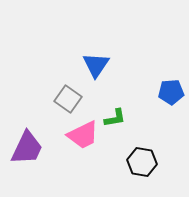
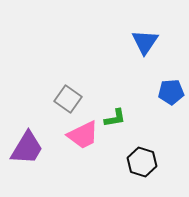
blue triangle: moved 49 px right, 23 px up
purple trapezoid: rotated 6 degrees clockwise
black hexagon: rotated 8 degrees clockwise
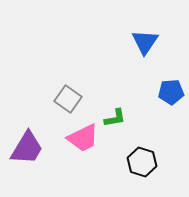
pink trapezoid: moved 3 px down
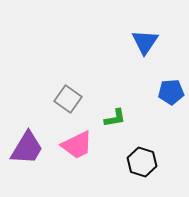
pink trapezoid: moved 6 px left, 7 px down
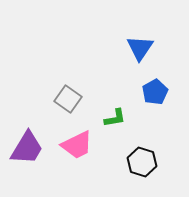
blue triangle: moved 5 px left, 6 px down
blue pentagon: moved 16 px left; rotated 25 degrees counterclockwise
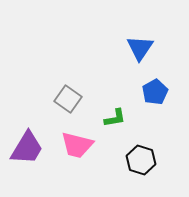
pink trapezoid: rotated 40 degrees clockwise
black hexagon: moved 1 px left, 2 px up
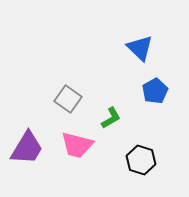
blue triangle: rotated 20 degrees counterclockwise
blue pentagon: moved 1 px up
green L-shape: moved 4 px left; rotated 20 degrees counterclockwise
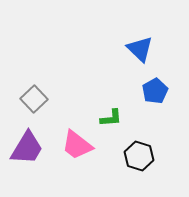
blue triangle: moved 1 px down
gray square: moved 34 px left; rotated 12 degrees clockwise
green L-shape: rotated 25 degrees clockwise
pink trapezoid: rotated 24 degrees clockwise
black hexagon: moved 2 px left, 4 px up
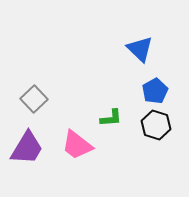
black hexagon: moved 17 px right, 31 px up
